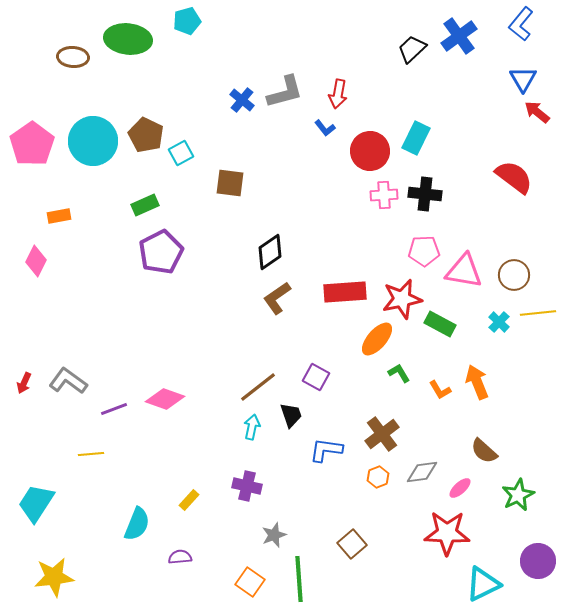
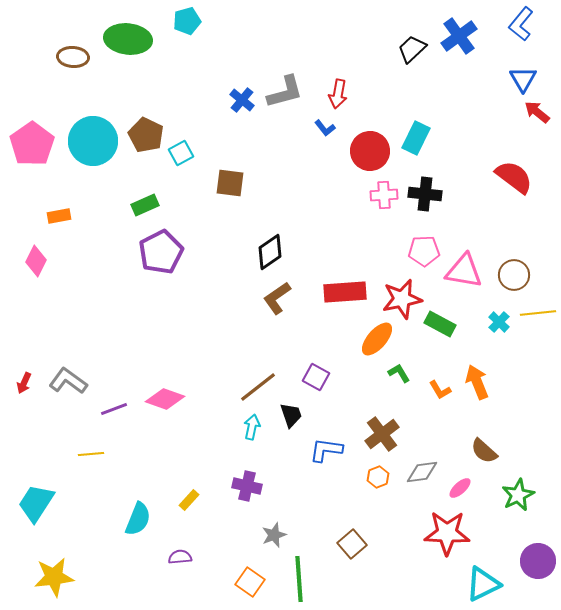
cyan semicircle at (137, 524): moved 1 px right, 5 px up
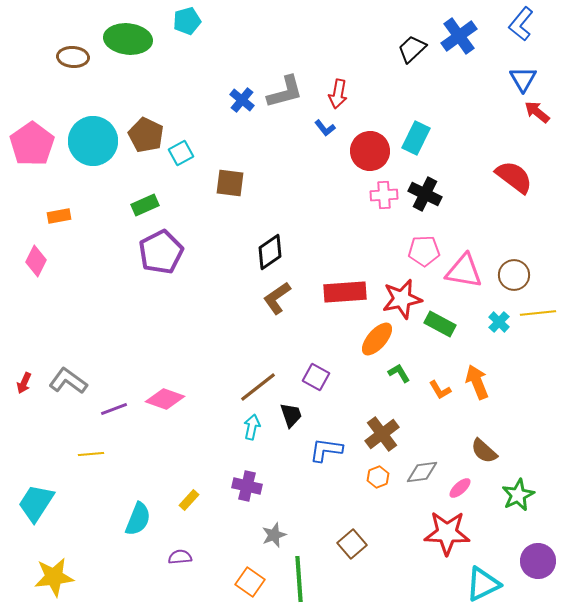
black cross at (425, 194): rotated 20 degrees clockwise
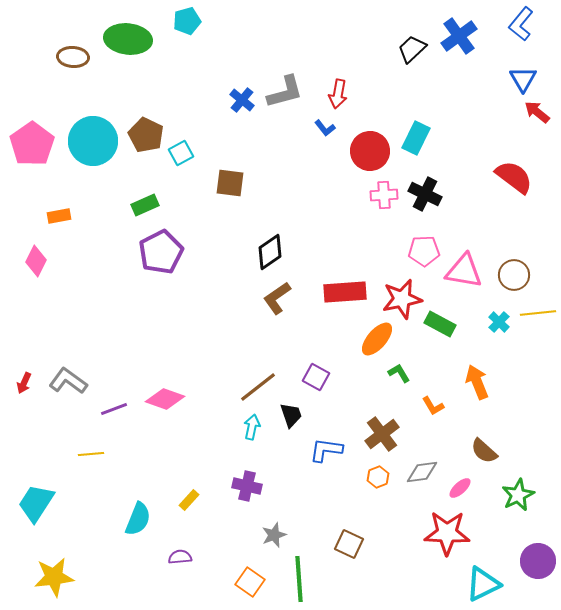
orange L-shape at (440, 390): moved 7 px left, 16 px down
brown square at (352, 544): moved 3 px left; rotated 24 degrees counterclockwise
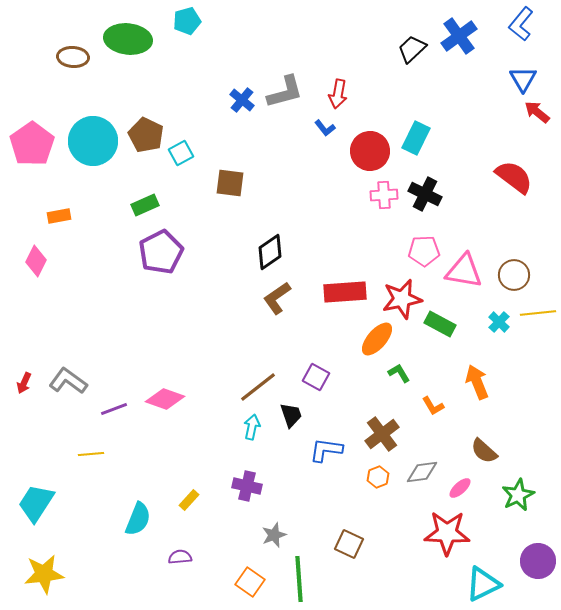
yellow star at (54, 577): moved 10 px left, 3 px up
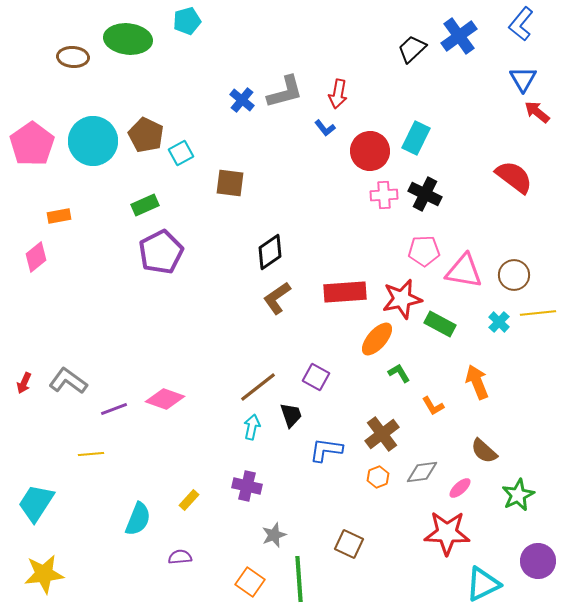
pink diamond at (36, 261): moved 4 px up; rotated 24 degrees clockwise
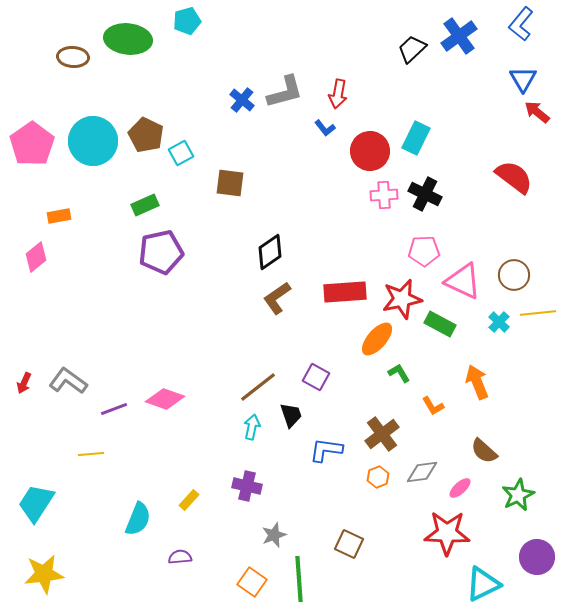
purple pentagon at (161, 252): rotated 15 degrees clockwise
pink triangle at (464, 271): moved 1 px left, 10 px down; rotated 15 degrees clockwise
purple circle at (538, 561): moved 1 px left, 4 px up
orange square at (250, 582): moved 2 px right
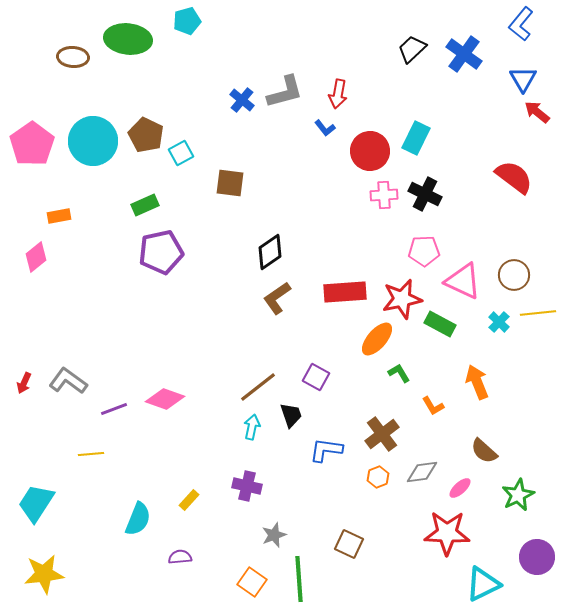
blue cross at (459, 36): moved 5 px right, 18 px down; rotated 18 degrees counterclockwise
